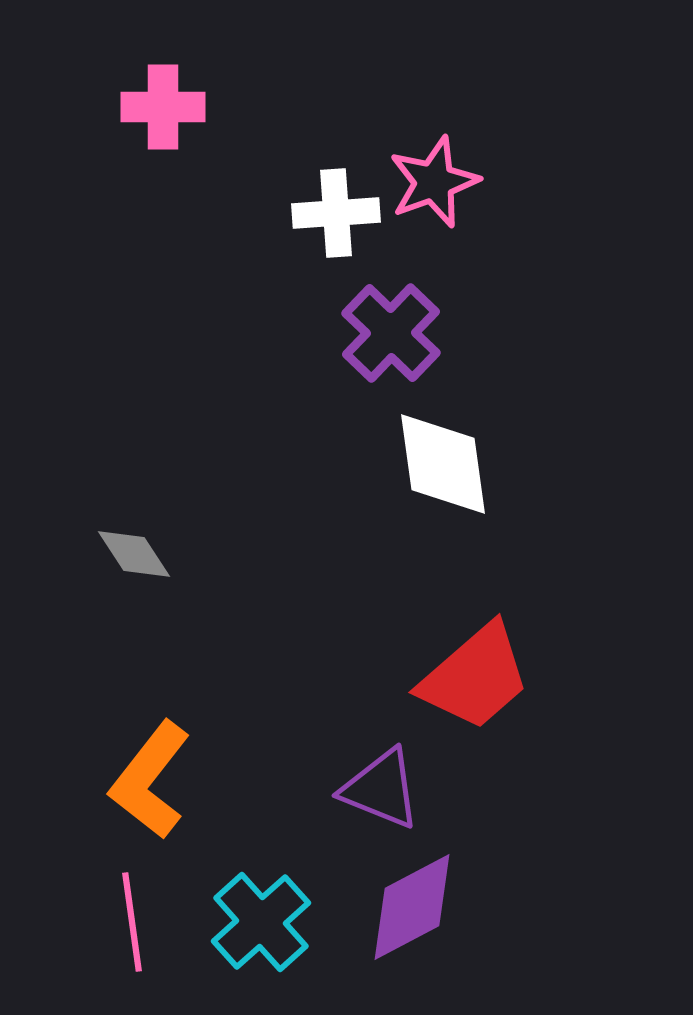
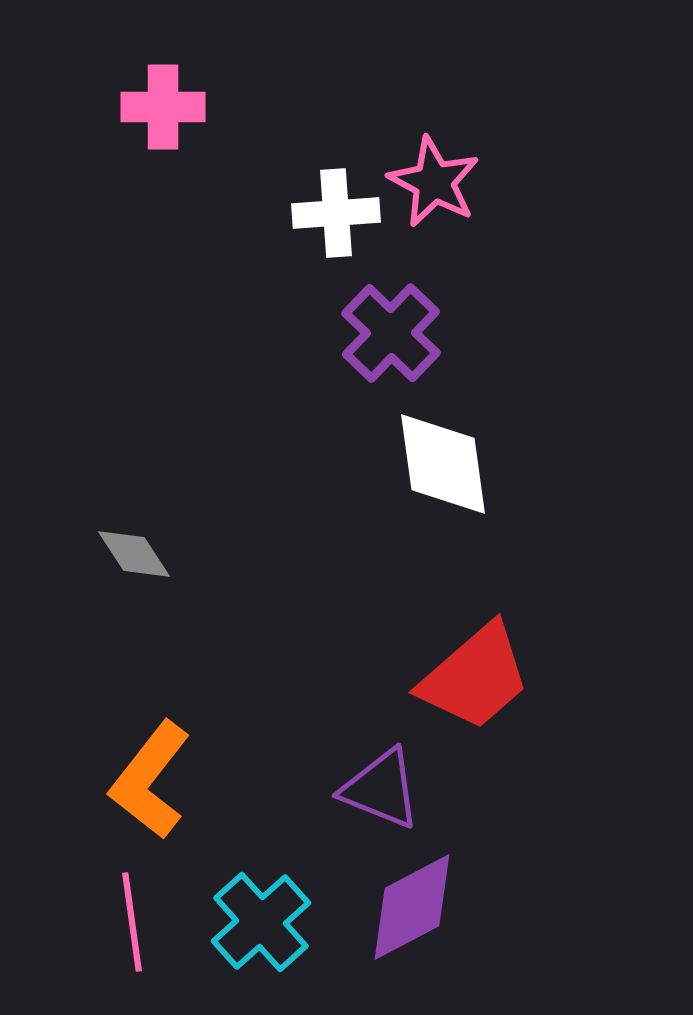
pink star: rotated 24 degrees counterclockwise
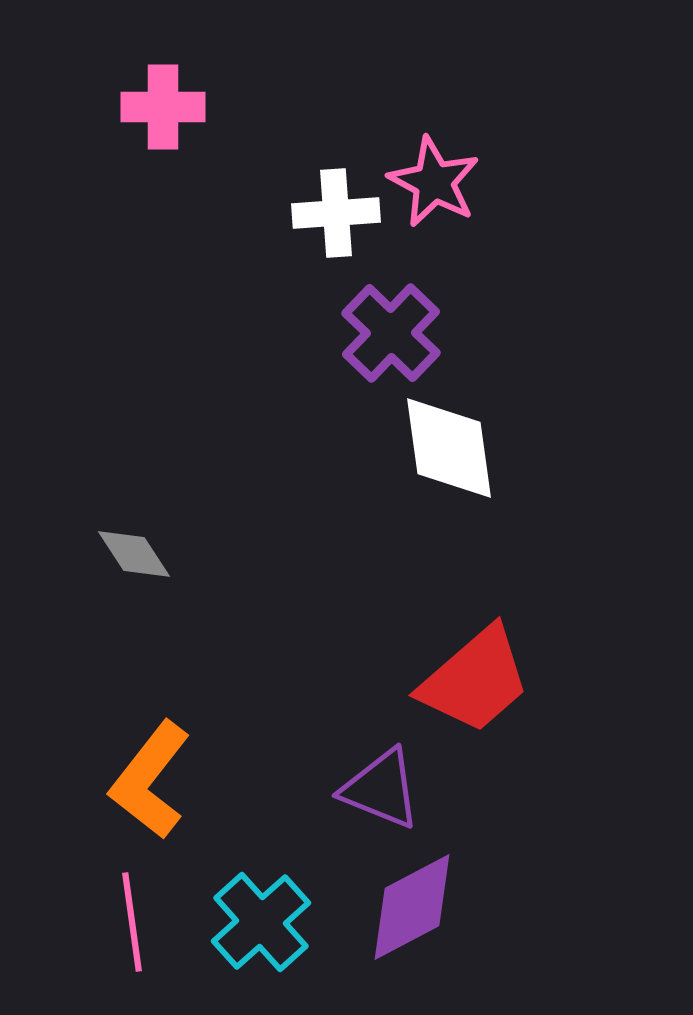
white diamond: moved 6 px right, 16 px up
red trapezoid: moved 3 px down
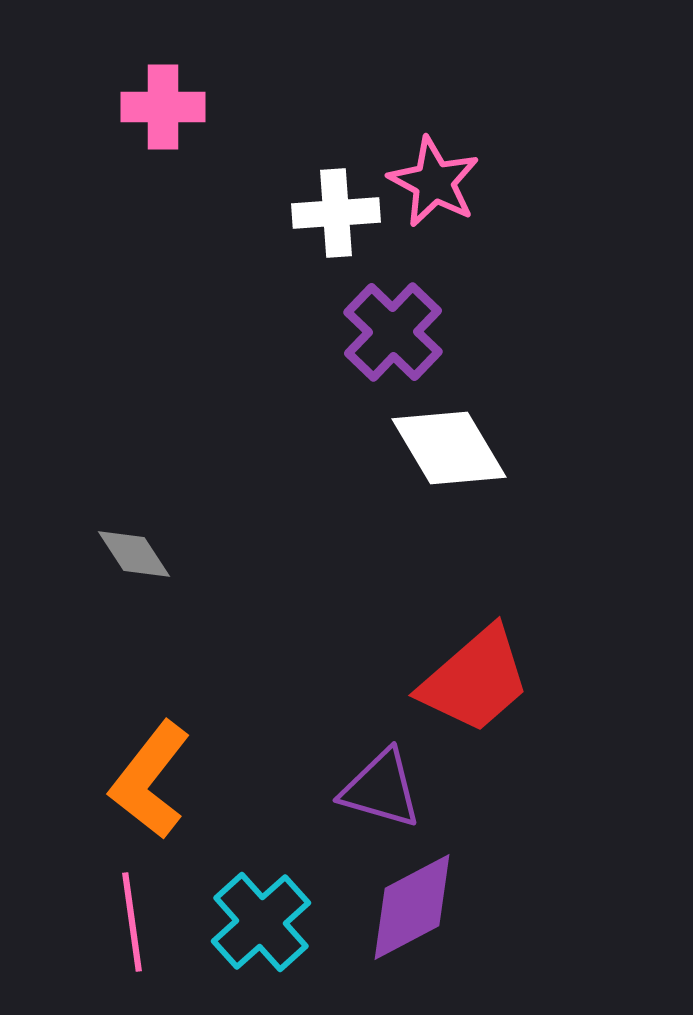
purple cross: moved 2 px right, 1 px up
white diamond: rotated 23 degrees counterclockwise
purple triangle: rotated 6 degrees counterclockwise
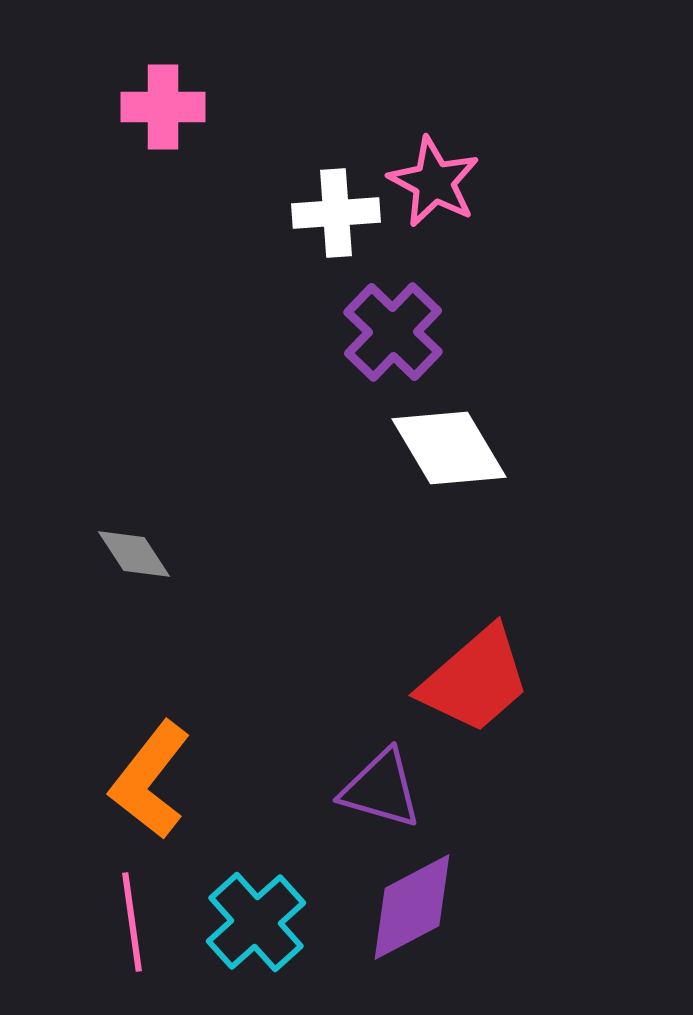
cyan cross: moved 5 px left
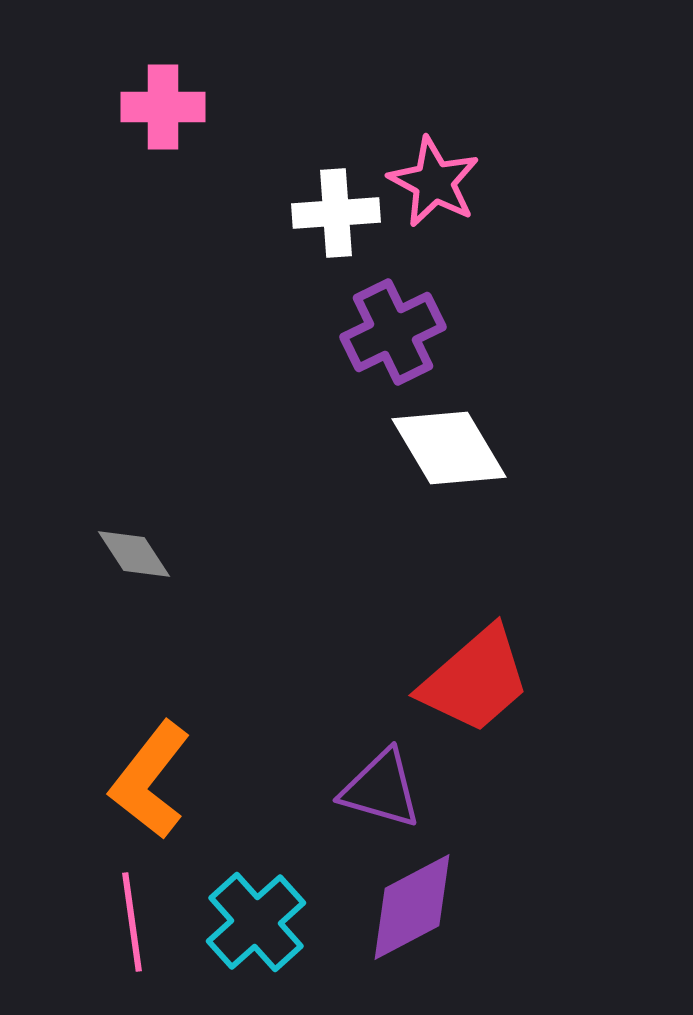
purple cross: rotated 20 degrees clockwise
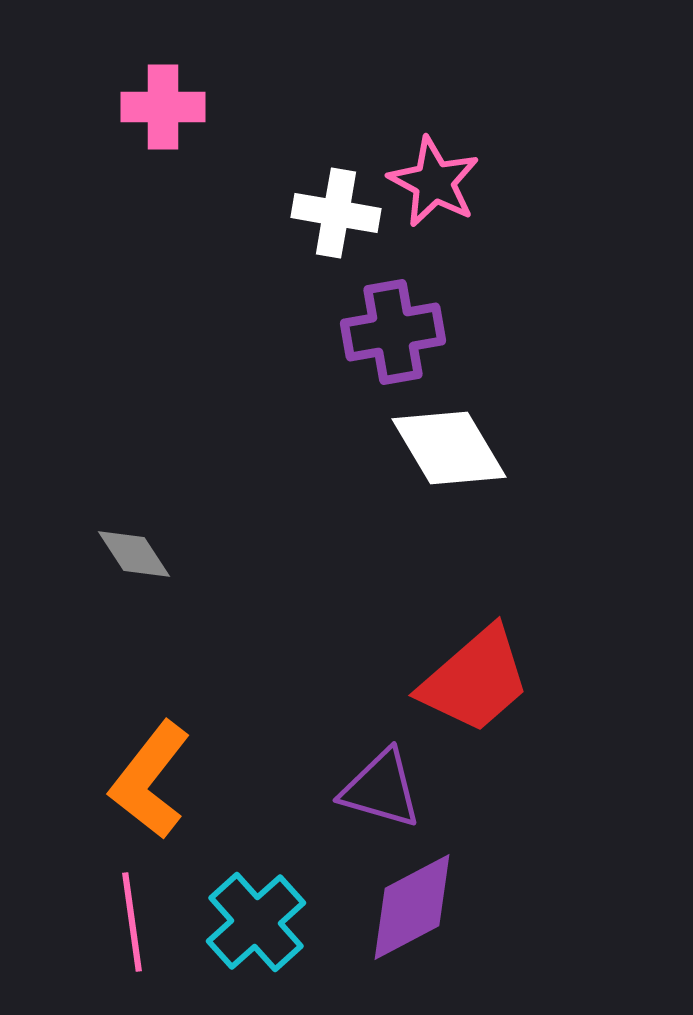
white cross: rotated 14 degrees clockwise
purple cross: rotated 16 degrees clockwise
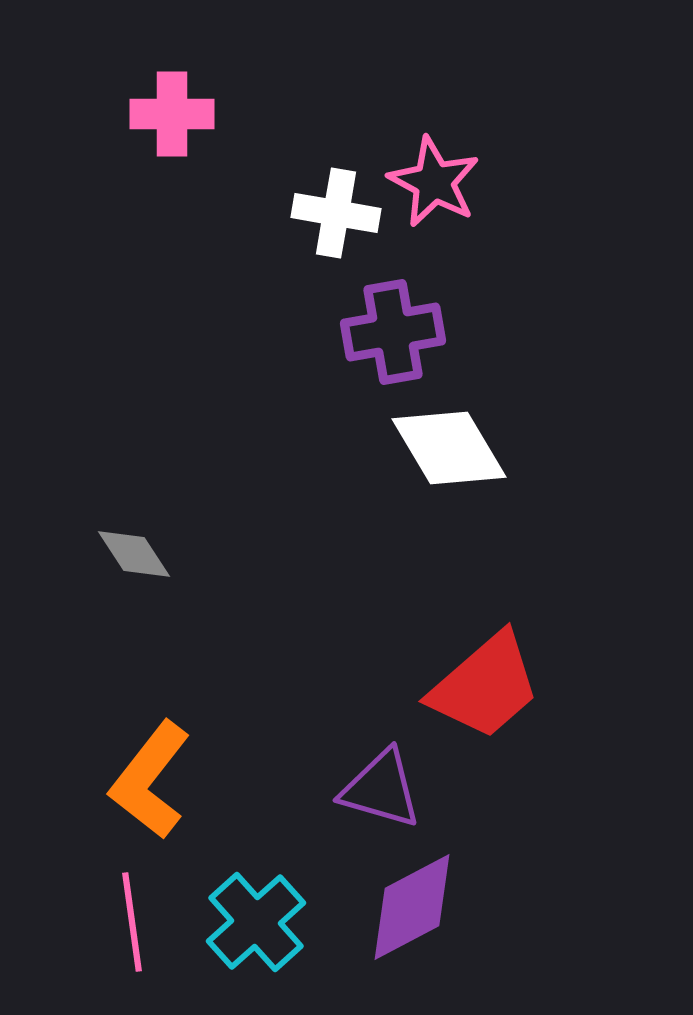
pink cross: moved 9 px right, 7 px down
red trapezoid: moved 10 px right, 6 px down
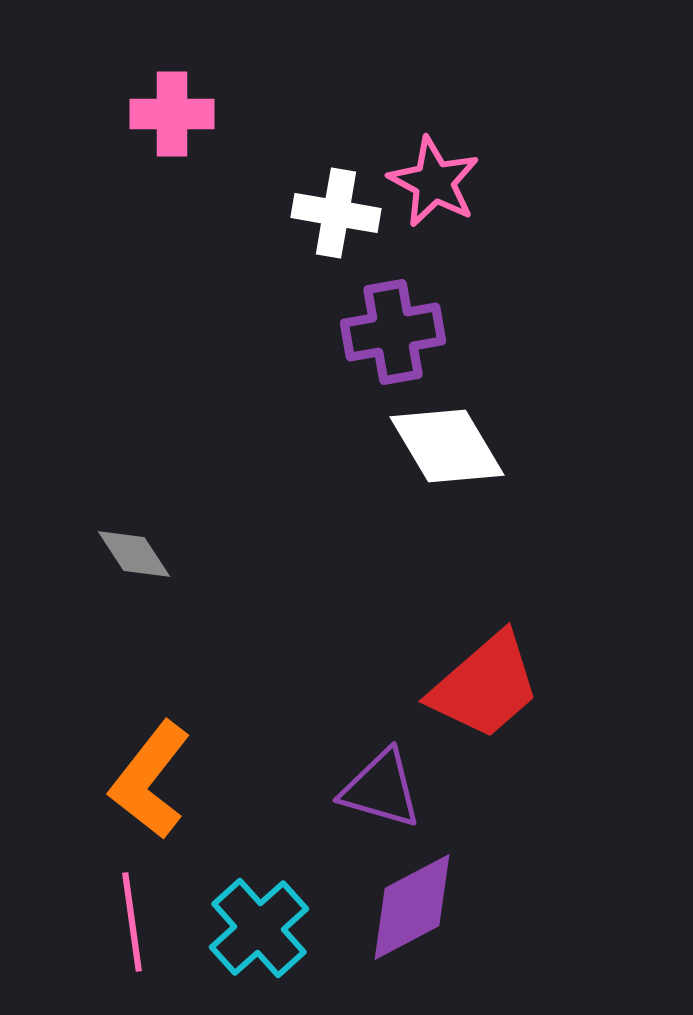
white diamond: moved 2 px left, 2 px up
cyan cross: moved 3 px right, 6 px down
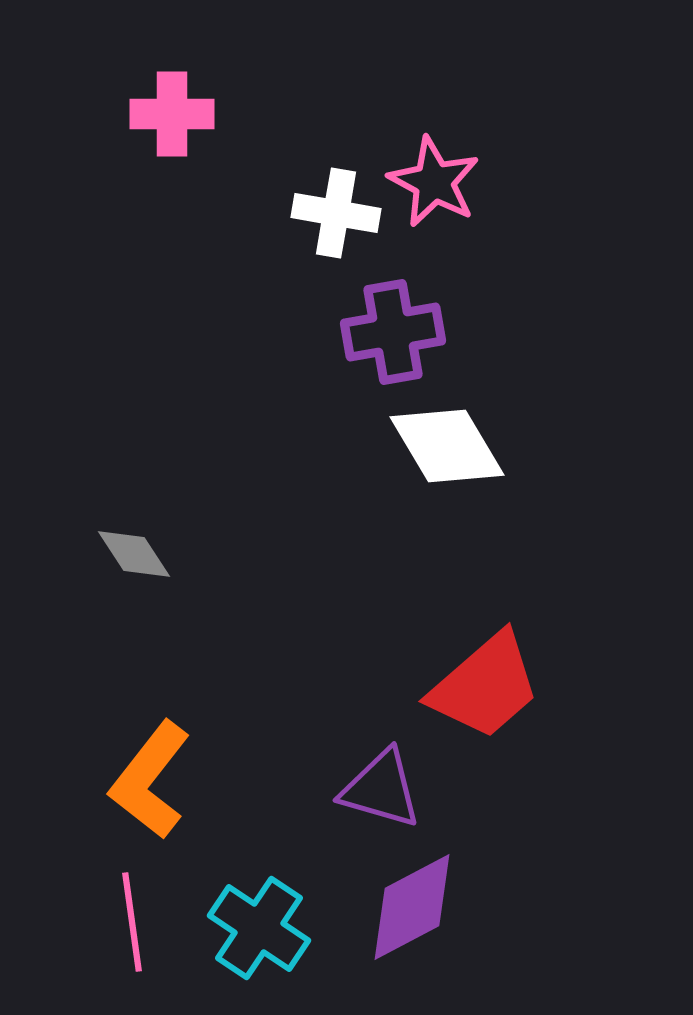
cyan cross: rotated 14 degrees counterclockwise
